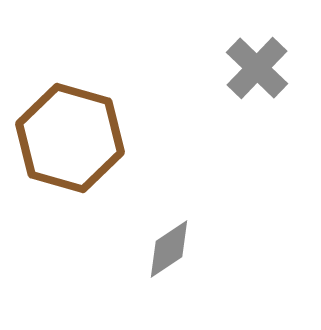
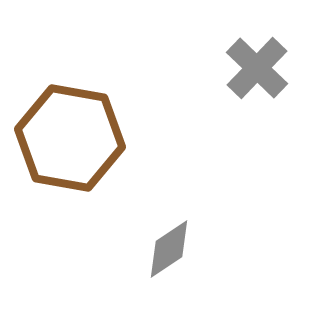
brown hexagon: rotated 6 degrees counterclockwise
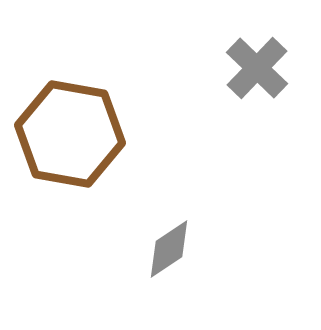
brown hexagon: moved 4 px up
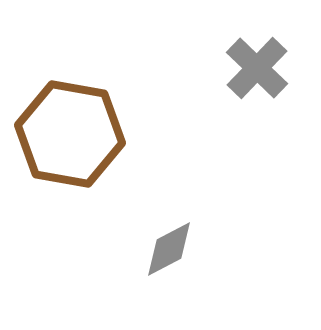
gray diamond: rotated 6 degrees clockwise
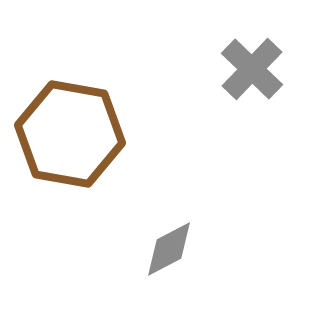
gray cross: moved 5 px left, 1 px down
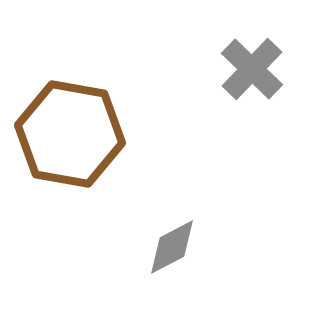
gray diamond: moved 3 px right, 2 px up
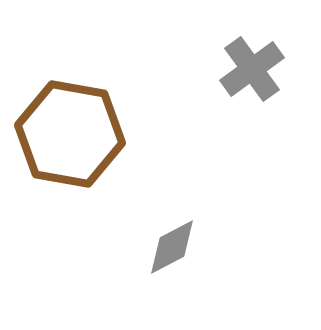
gray cross: rotated 10 degrees clockwise
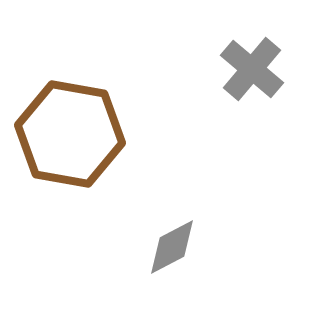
gray cross: rotated 14 degrees counterclockwise
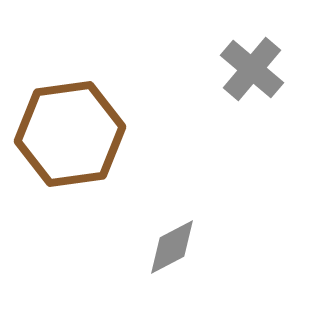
brown hexagon: rotated 18 degrees counterclockwise
